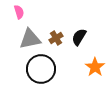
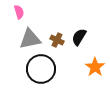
brown cross: moved 1 px right, 2 px down; rotated 32 degrees counterclockwise
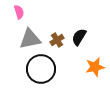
brown cross: rotated 32 degrees clockwise
orange star: rotated 24 degrees clockwise
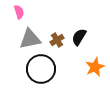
orange star: rotated 12 degrees counterclockwise
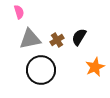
black circle: moved 1 px down
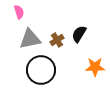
black semicircle: moved 3 px up
orange star: rotated 24 degrees clockwise
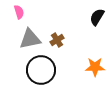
black semicircle: moved 18 px right, 17 px up
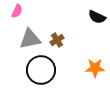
pink semicircle: moved 2 px left, 1 px up; rotated 40 degrees clockwise
black semicircle: rotated 96 degrees counterclockwise
orange star: moved 1 px down
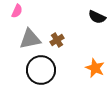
orange star: rotated 24 degrees clockwise
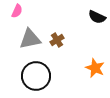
black circle: moved 5 px left, 6 px down
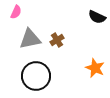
pink semicircle: moved 1 px left, 1 px down
